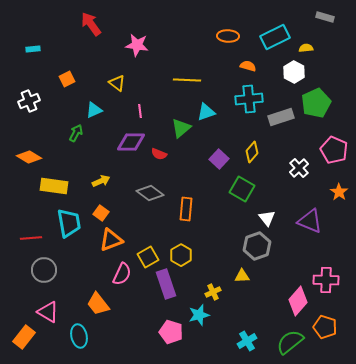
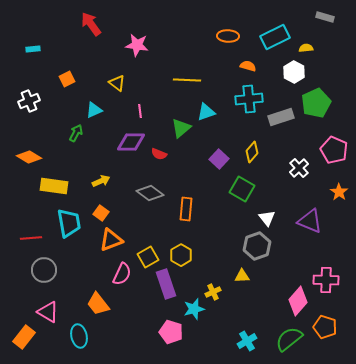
cyan star at (199, 315): moved 5 px left, 6 px up
green semicircle at (290, 342): moved 1 px left, 3 px up
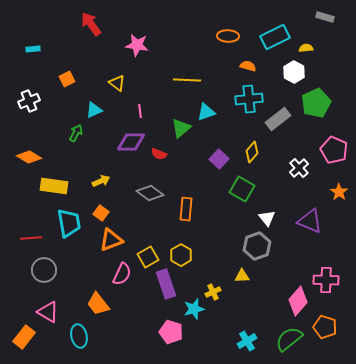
gray rectangle at (281, 117): moved 3 px left, 2 px down; rotated 20 degrees counterclockwise
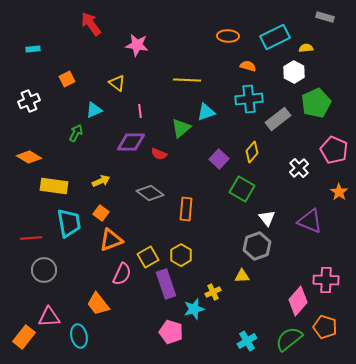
pink triangle at (48, 312): moved 1 px right, 5 px down; rotated 35 degrees counterclockwise
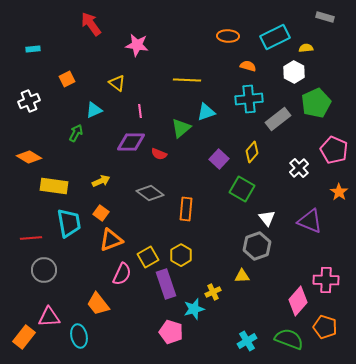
green semicircle at (289, 339): rotated 60 degrees clockwise
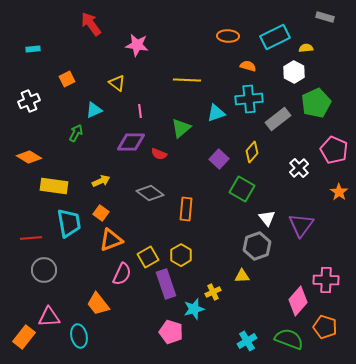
cyan triangle at (206, 112): moved 10 px right, 1 px down
purple triangle at (310, 221): moved 9 px left, 4 px down; rotated 44 degrees clockwise
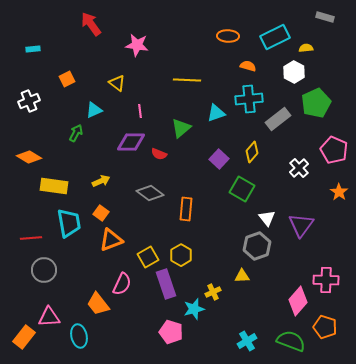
pink semicircle at (122, 274): moved 10 px down
green semicircle at (289, 339): moved 2 px right, 2 px down
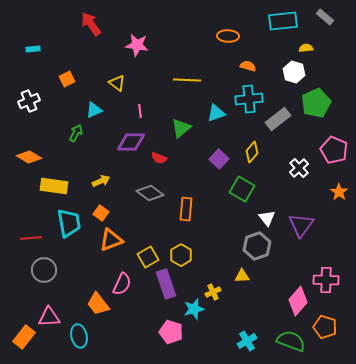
gray rectangle at (325, 17): rotated 24 degrees clockwise
cyan rectangle at (275, 37): moved 8 px right, 16 px up; rotated 20 degrees clockwise
white hexagon at (294, 72): rotated 10 degrees counterclockwise
red semicircle at (159, 154): moved 4 px down
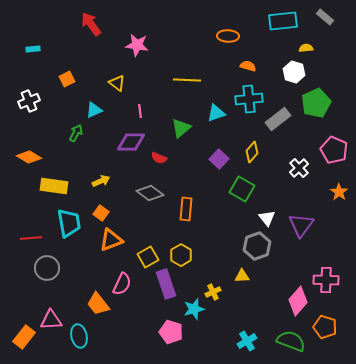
gray circle at (44, 270): moved 3 px right, 2 px up
pink triangle at (49, 317): moved 2 px right, 3 px down
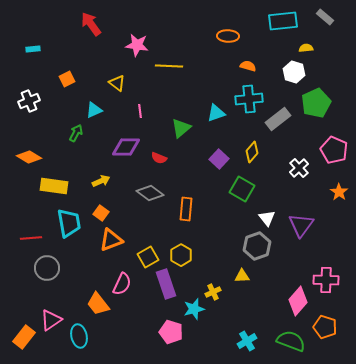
yellow line at (187, 80): moved 18 px left, 14 px up
purple diamond at (131, 142): moved 5 px left, 5 px down
pink triangle at (51, 320): rotated 30 degrees counterclockwise
